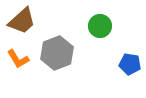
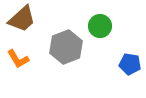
brown trapezoid: moved 2 px up
gray hexagon: moved 9 px right, 6 px up
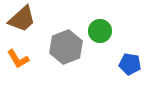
green circle: moved 5 px down
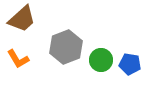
green circle: moved 1 px right, 29 px down
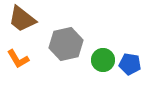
brown trapezoid: rotated 80 degrees clockwise
gray hexagon: moved 3 px up; rotated 8 degrees clockwise
green circle: moved 2 px right
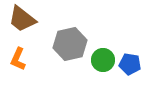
gray hexagon: moved 4 px right
orange L-shape: rotated 55 degrees clockwise
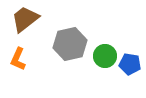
brown trapezoid: moved 3 px right; rotated 104 degrees clockwise
green circle: moved 2 px right, 4 px up
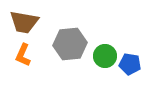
brown trapezoid: moved 1 px left, 3 px down; rotated 132 degrees counterclockwise
gray hexagon: rotated 8 degrees clockwise
orange L-shape: moved 5 px right, 4 px up
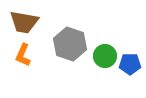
gray hexagon: rotated 24 degrees clockwise
blue pentagon: rotated 10 degrees counterclockwise
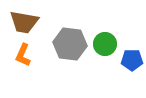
gray hexagon: rotated 12 degrees counterclockwise
green circle: moved 12 px up
blue pentagon: moved 2 px right, 4 px up
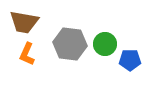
orange L-shape: moved 4 px right, 1 px up
blue pentagon: moved 2 px left
